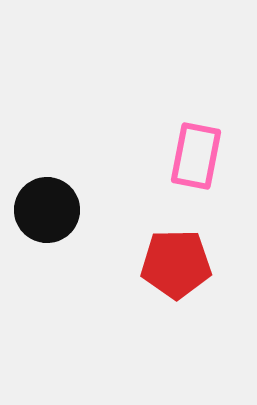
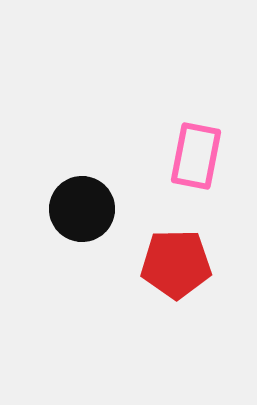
black circle: moved 35 px right, 1 px up
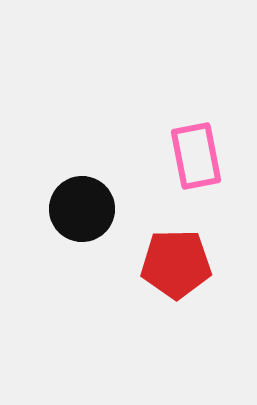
pink rectangle: rotated 22 degrees counterclockwise
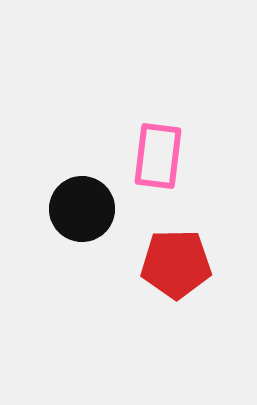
pink rectangle: moved 38 px left; rotated 18 degrees clockwise
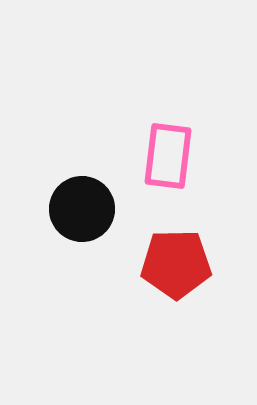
pink rectangle: moved 10 px right
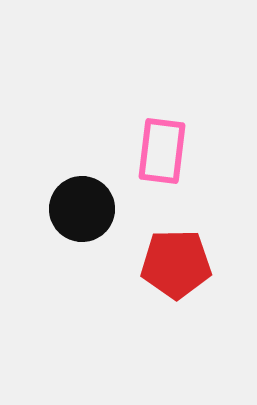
pink rectangle: moved 6 px left, 5 px up
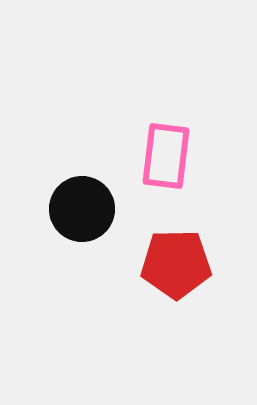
pink rectangle: moved 4 px right, 5 px down
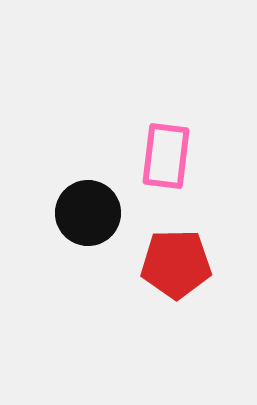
black circle: moved 6 px right, 4 px down
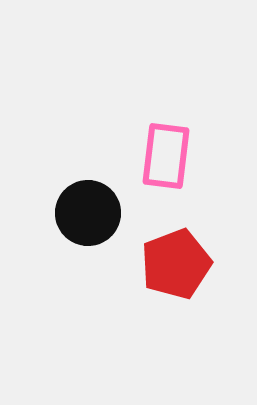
red pentagon: rotated 20 degrees counterclockwise
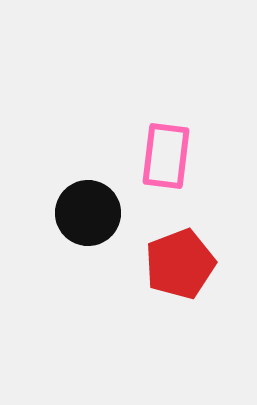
red pentagon: moved 4 px right
